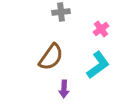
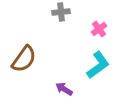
pink cross: moved 2 px left
brown semicircle: moved 27 px left, 2 px down
purple arrow: rotated 120 degrees clockwise
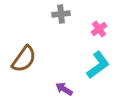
gray cross: moved 2 px down
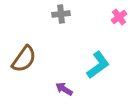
pink cross: moved 20 px right, 12 px up
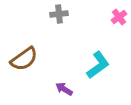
gray cross: moved 2 px left
brown semicircle: rotated 20 degrees clockwise
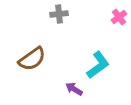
brown semicircle: moved 8 px right
purple arrow: moved 10 px right
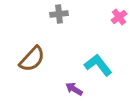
brown semicircle: rotated 12 degrees counterclockwise
cyan L-shape: rotated 92 degrees counterclockwise
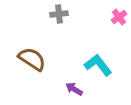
brown semicircle: rotated 100 degrees counterclockwise
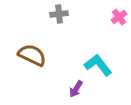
brown semicircle: moved 4 px up; rotated 8 degrees counterclockwise
purple arrow: moved 2 px right; rotated 90 degrees counterclockwise
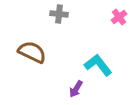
gray cross: rotated 12 degrees clockwise
brown semicircle: moved 3 px up
